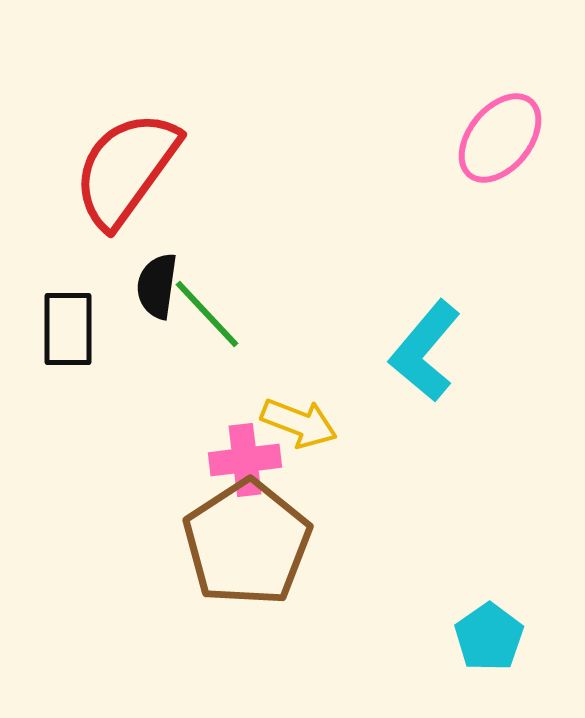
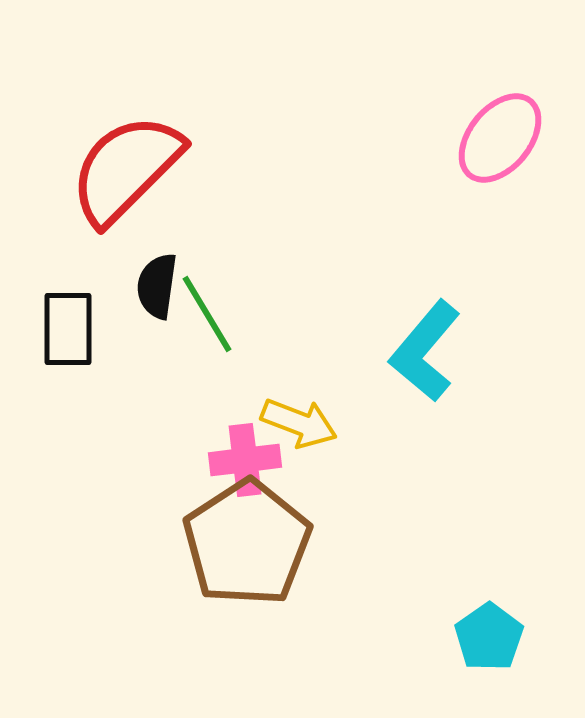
red semicircle: rotated 9 degrees clockwise
green line: rotated 12 degrees clockwise
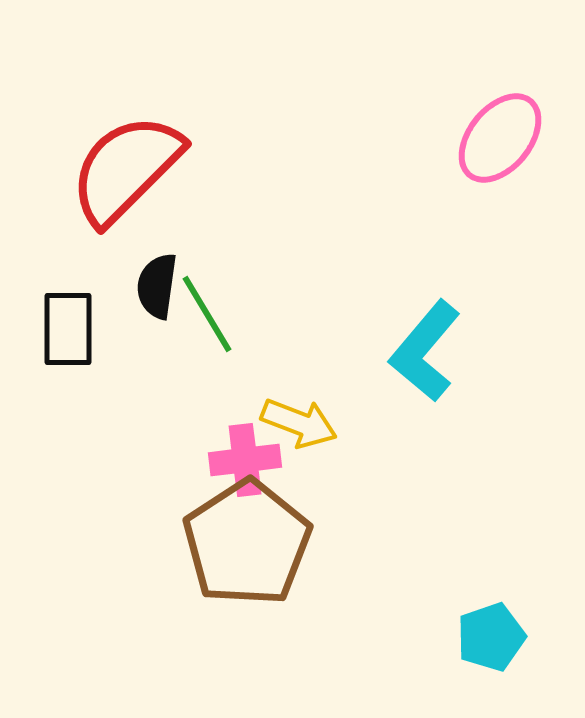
cyan pentagon: moved 2 px right; rotated 16 degrees clockwise
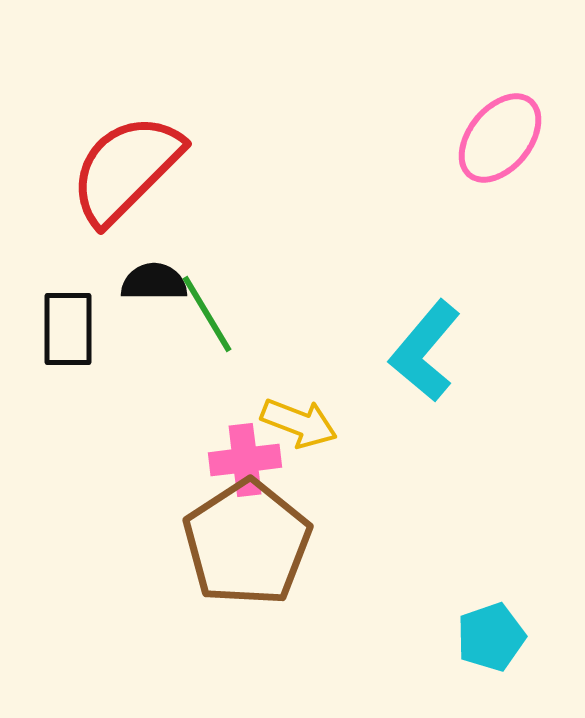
black semicircle: moved 3 px left, 4 px up; rotated 82 degrees clockwise
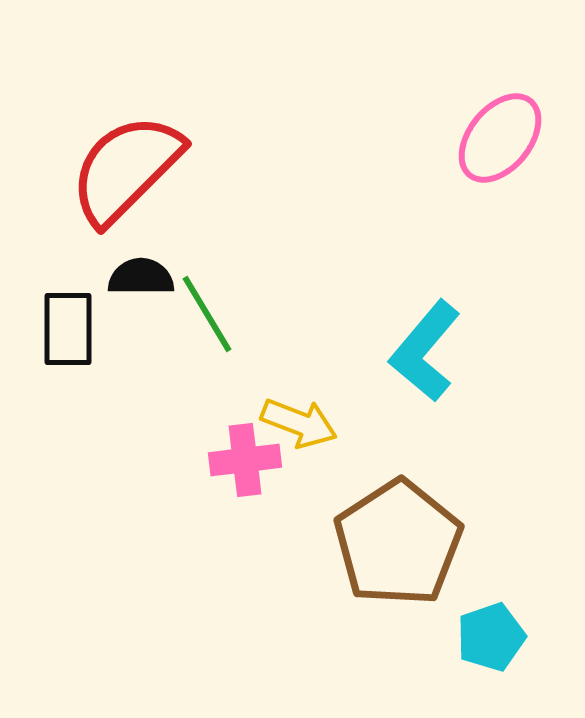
black semicircle: moved 13 px left, 5 px up
brown pentagon: moved 151 px right
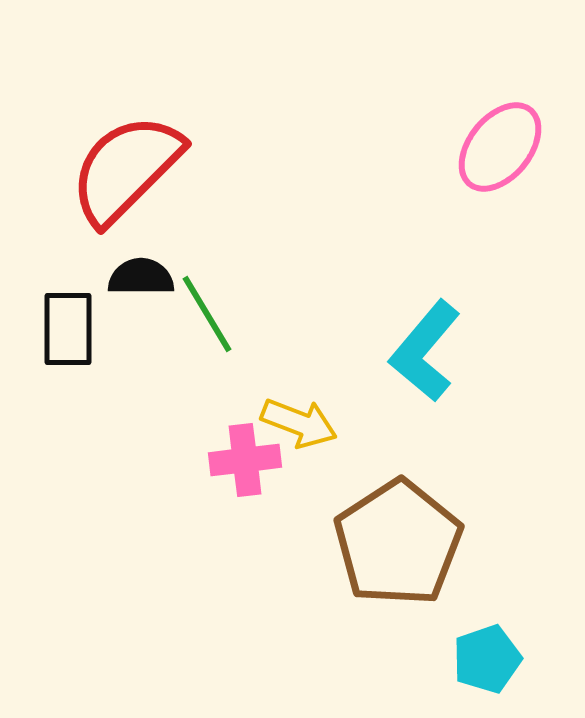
pink ellipse: moved 9 px down
cyan pentagon: moved 4 px left, 22 px down
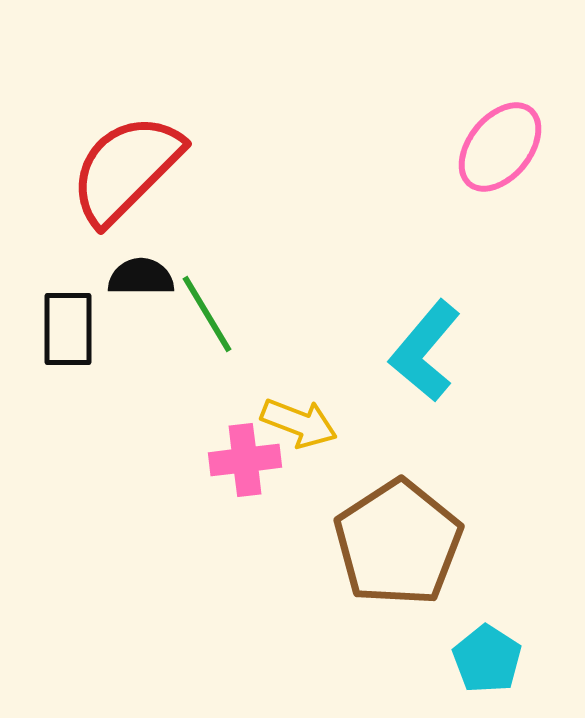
cyan pentagon: rotated 20 degrees counterclockwise
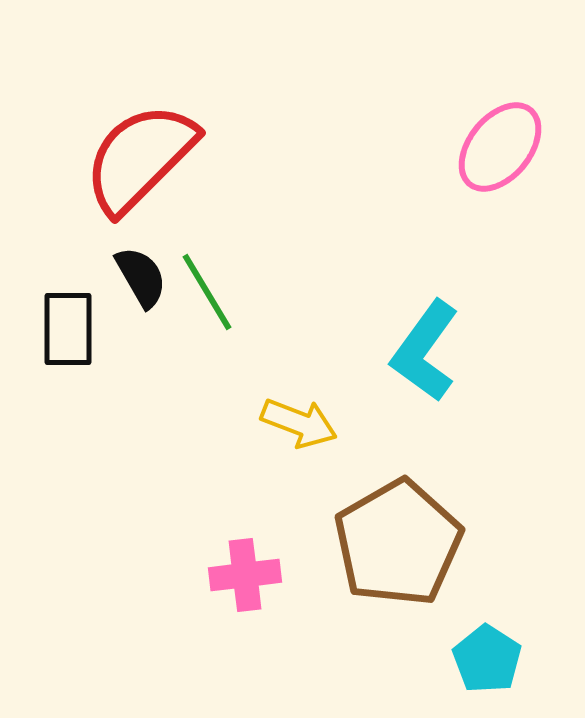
red semicircle: moved 14 px right, 11 px up
black semicircle: rotated 60 degrees clockwise
green line: moved 22 px up
cyan L-shape: rotated 4 degrees counterclockwise
pink cross: moved 115 px down
brown pentagon: rotated 3 degrees clockwise
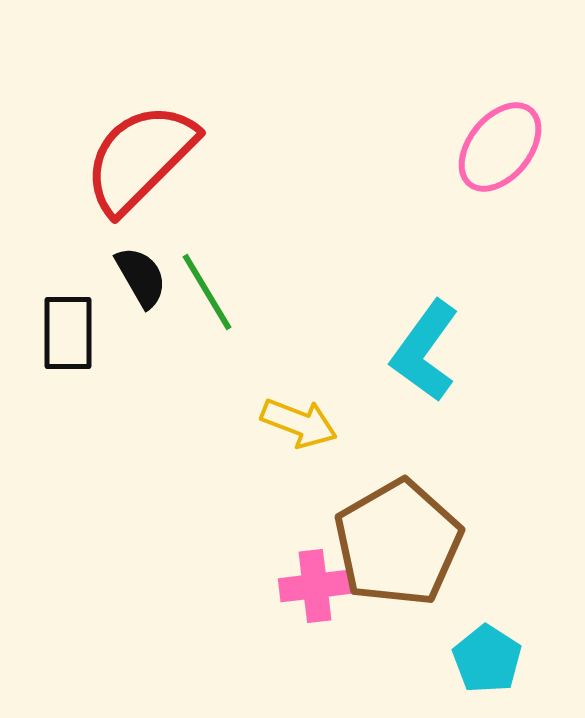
black rectangle: moved 4 px down
pink cross: moved 70 px right, 11 px down
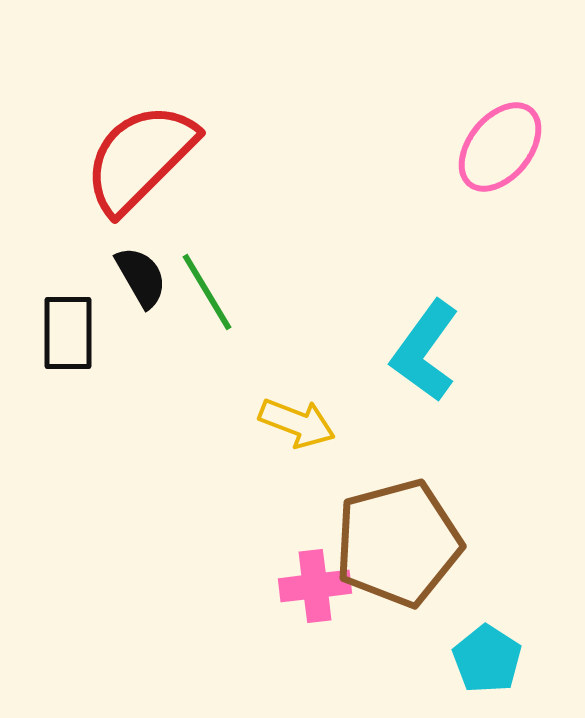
yellow arrow: moved 2 px left
brown pentagon: rotated 15 degrees clockwise
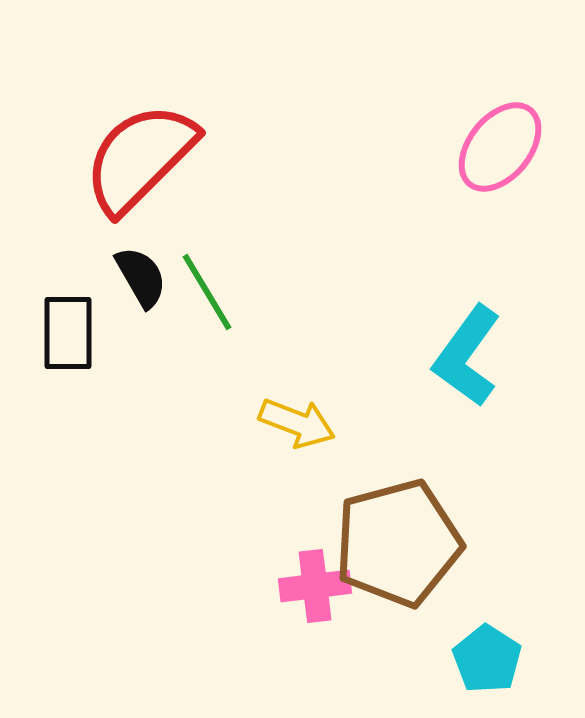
cyan L-shape: moved 42 px right, 5 px down
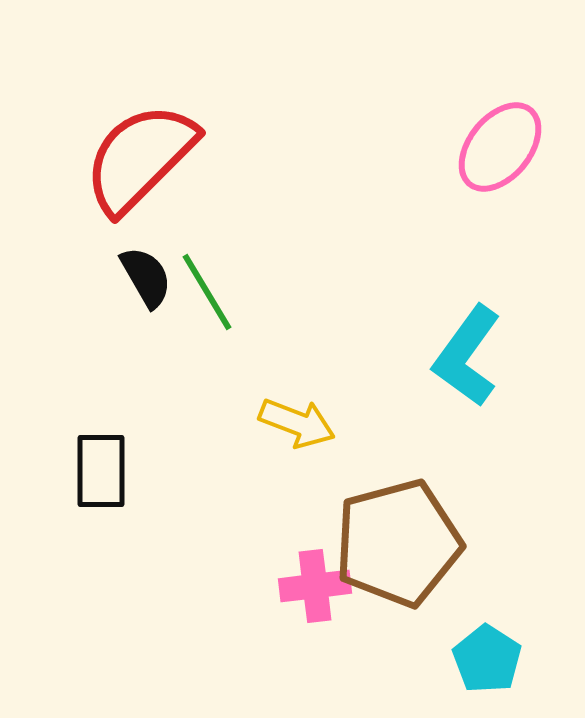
black semicircle: moved 5 px right
black rectangle: moved 33 px right, 138 px down
